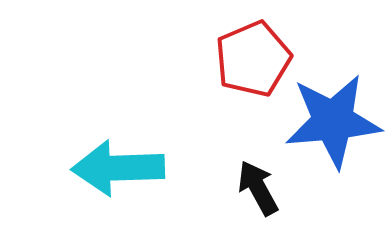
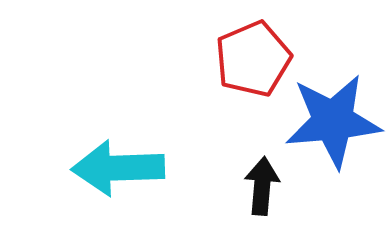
black arrow: moved 4 px right, 2 px up; rotated 34 degrees clockwise
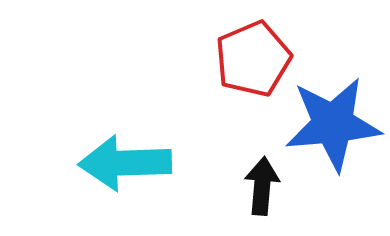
blue star: moved 3 px down
cyan arrow: moved 7 px right, 5 px up
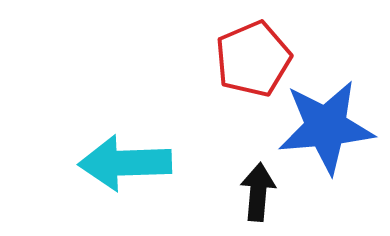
blue star: moved 7 px left, 3 px down
black arrow: moved 4 px left, 6 px down
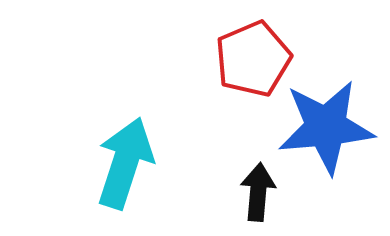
cyan arrow: rotated 110 degrees clockwise
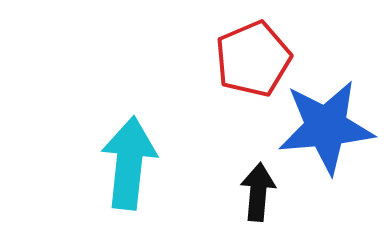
cyan arrow: moved 4 px right; rotated 12 degrees counterclockwise
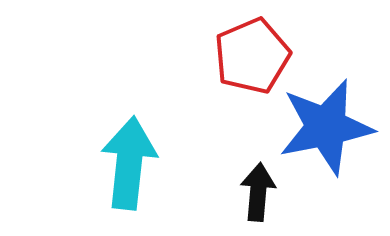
red pentagon: moved 1 px left, 3 px up
blue star: rotated 6 degrees counterclockwise
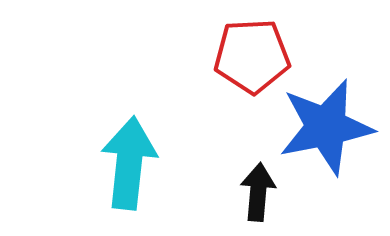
red pentagon: rotated 20 degrees clockwise
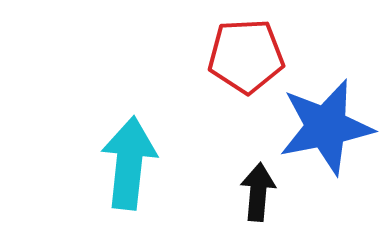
red pentagon: moved 6 px left
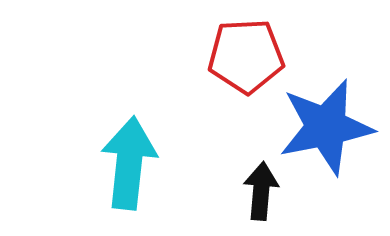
black arrow: moved 3 px right, 1 px up
